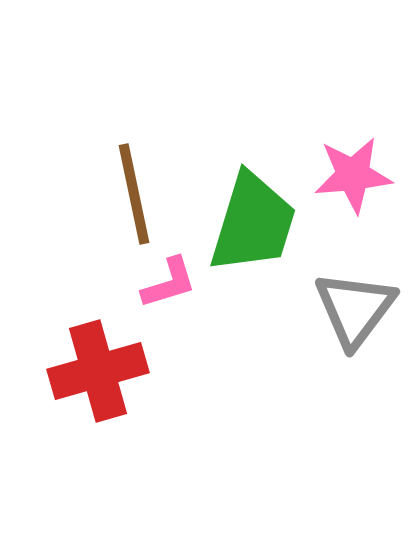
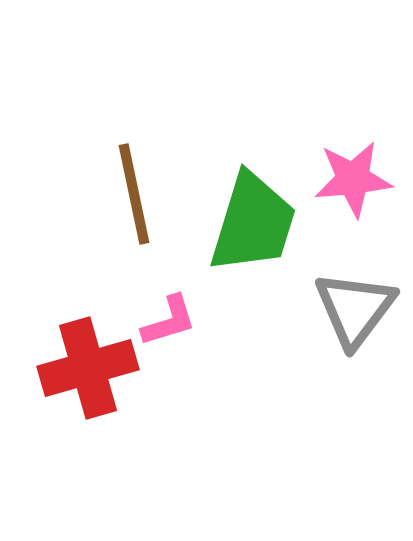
pink star: moved 4 px down
pink L-shape: moved 38 px down
red cross: moved 10 px left, 3 px up
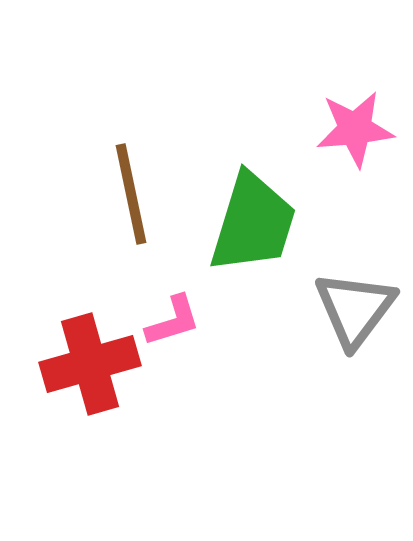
pink star: moved 2 px right, 50 px up
brown line: moved 3 px left
pink L-shape: moved 4 px right
red cross: moved 2 px right, 4 px up
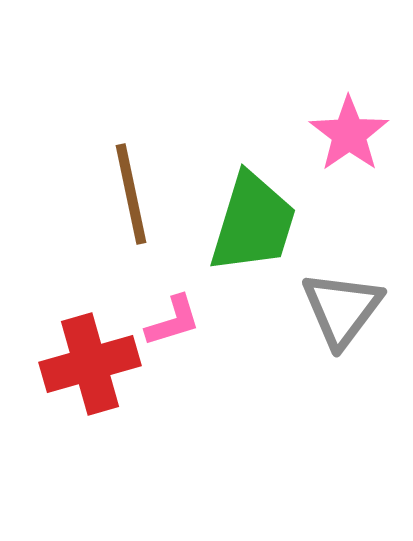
pink star: moved 6 px left, 5 px down; rotated 30 degrees counterclockwise
gray triangle: moved 13 px left
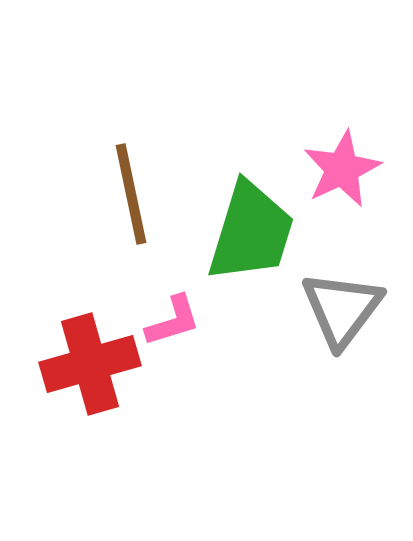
pink star: moved 7 px left, 35 px down; rotated 10 degrees clockwise
green trapezoid: moved 2 px left, 9 px down
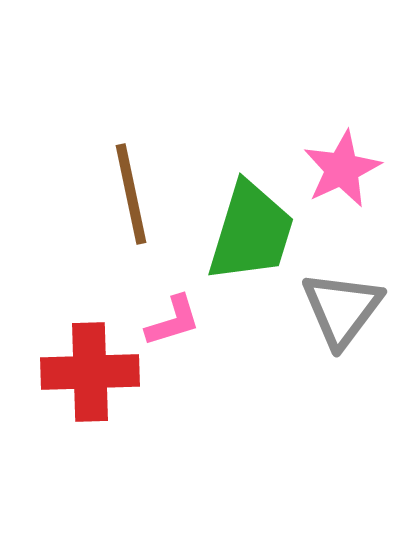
red cross: moved 8 px down; rotated 14 degrees clockwise
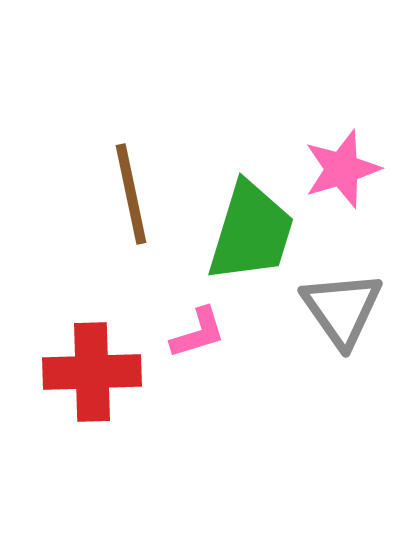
pink star: rotated 8 degrees clockwise
gray triangle: rotated 12 degrees counterclockwise
pink L-shape: moved 25 px right, 12 px down
red cross: moved 2 px right
